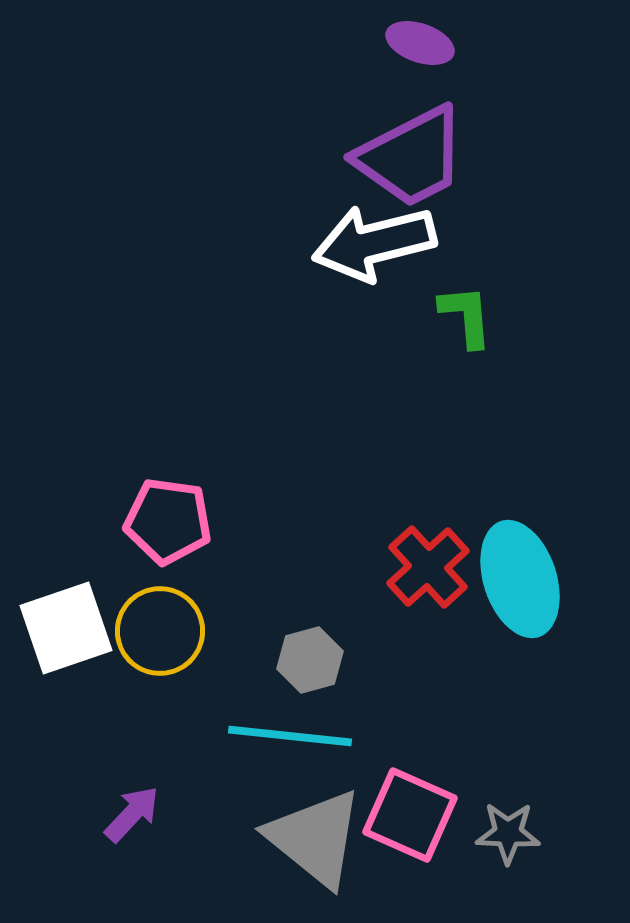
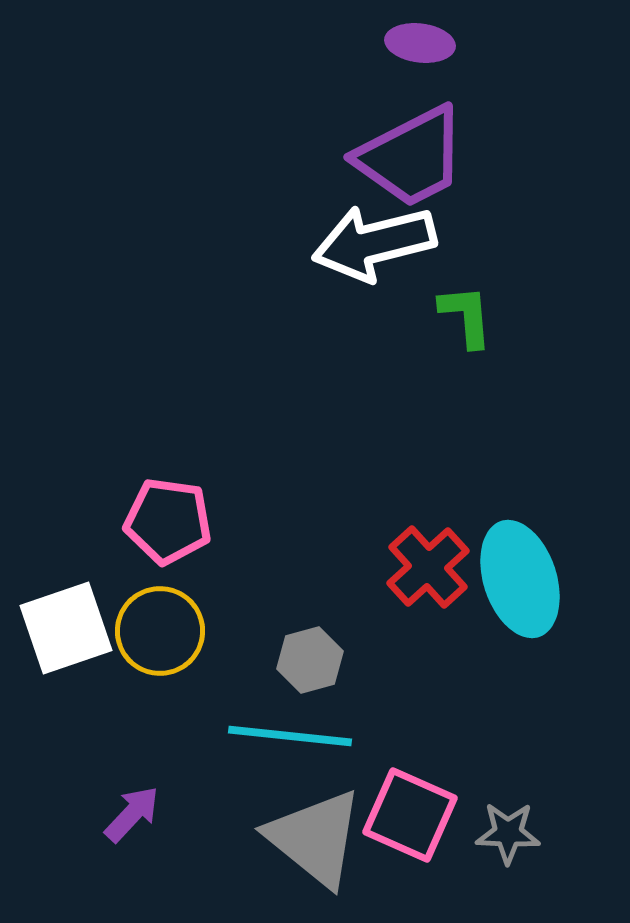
purple ellipse: rotated 12 degrees counterclockwise
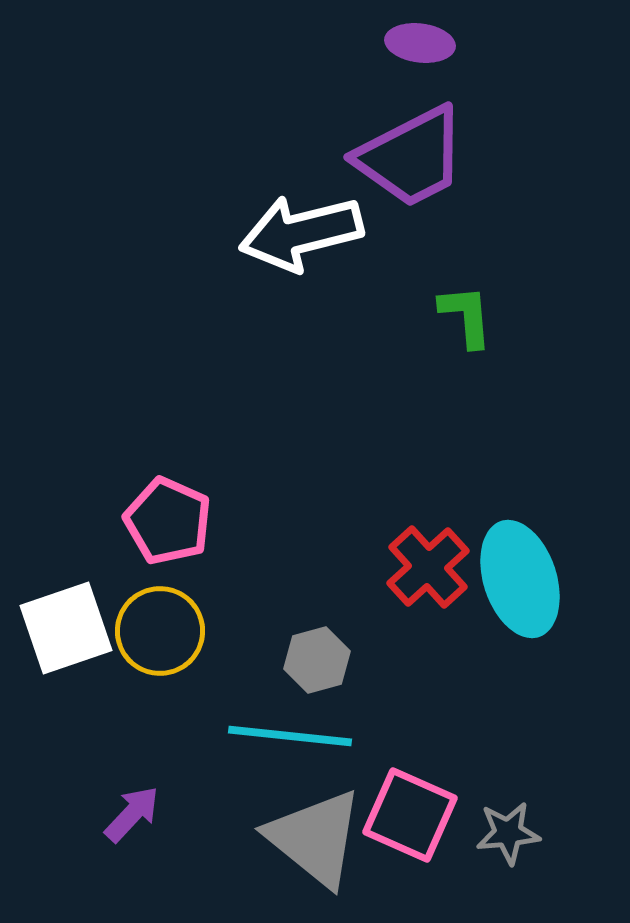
white arrow: moved 73 px left, 10 px up
pink pentagon: rotated 16 degrees clockwise
gray hexagon: moved 7 px right
gray star: rotated 8 degrees counterclockwise
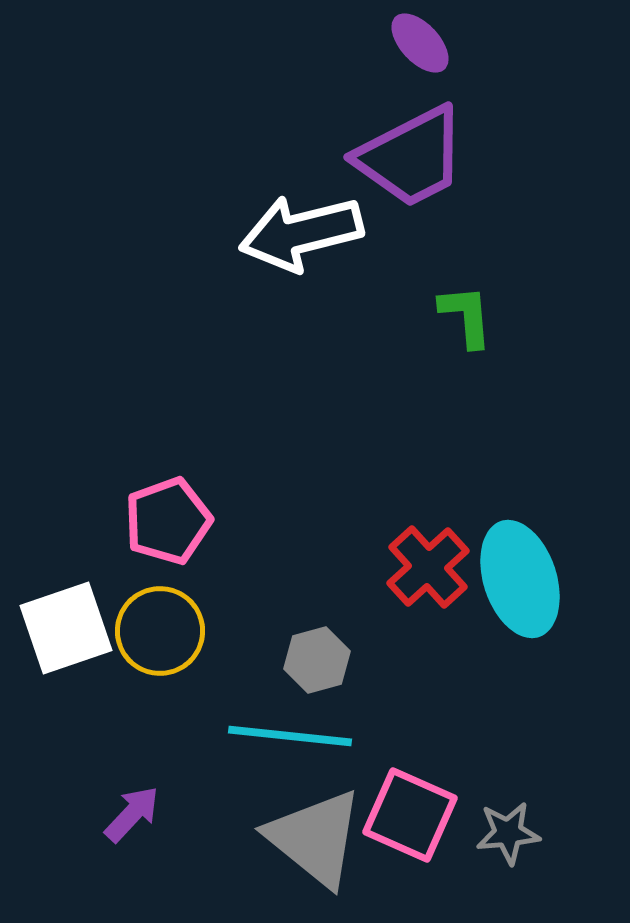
purple ellipse: rotated 40 degrees clockwise
pink pentagon: rotated 28 degrees clockwise
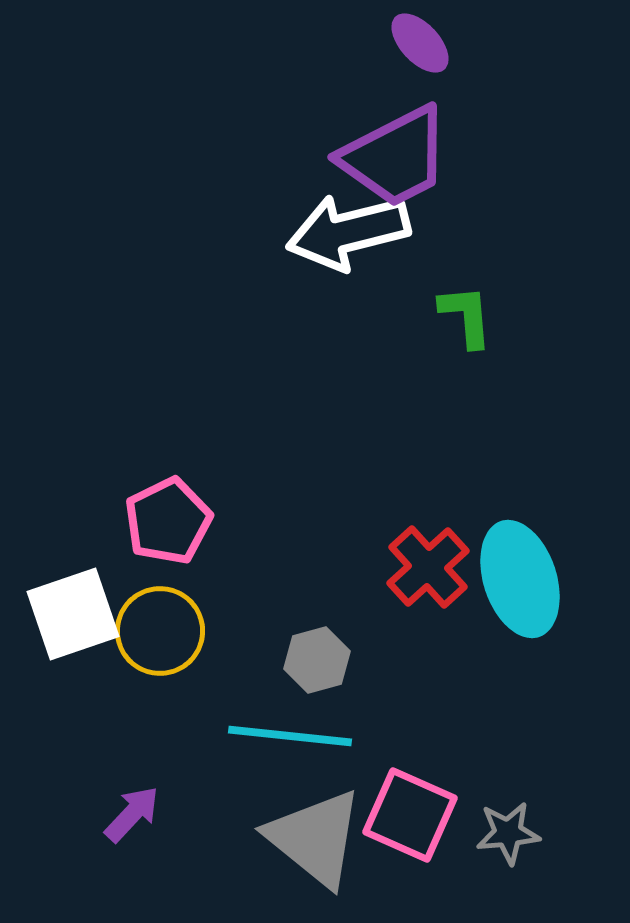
purple trapezoid: moved 16 px left
white arrow: moved 47 px right, 1 px up
pink pentagon: rotated 6 degrees counterclockwise
white square: moved 7 px right, 14 px up
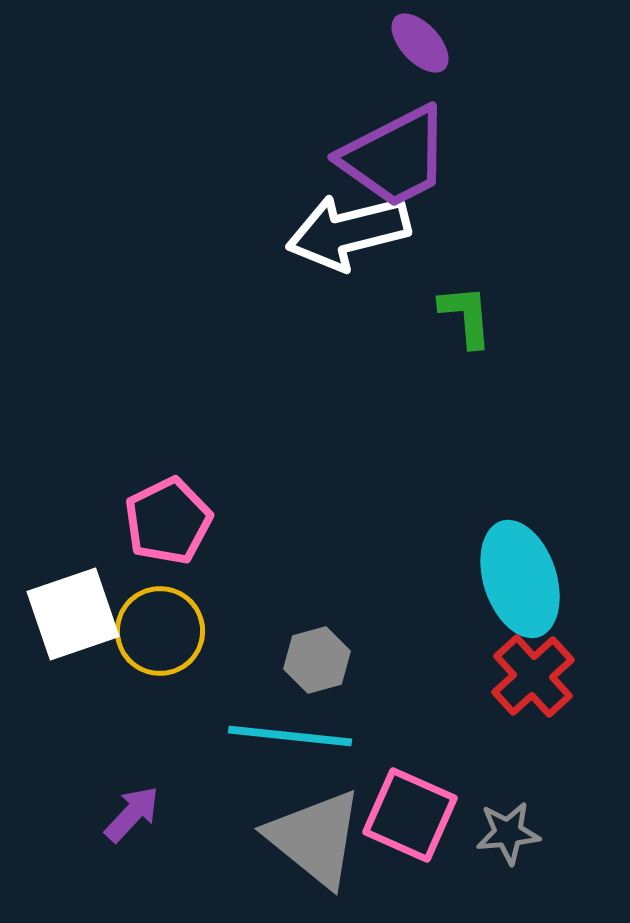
red cross: moved 105 px right, 109 px down
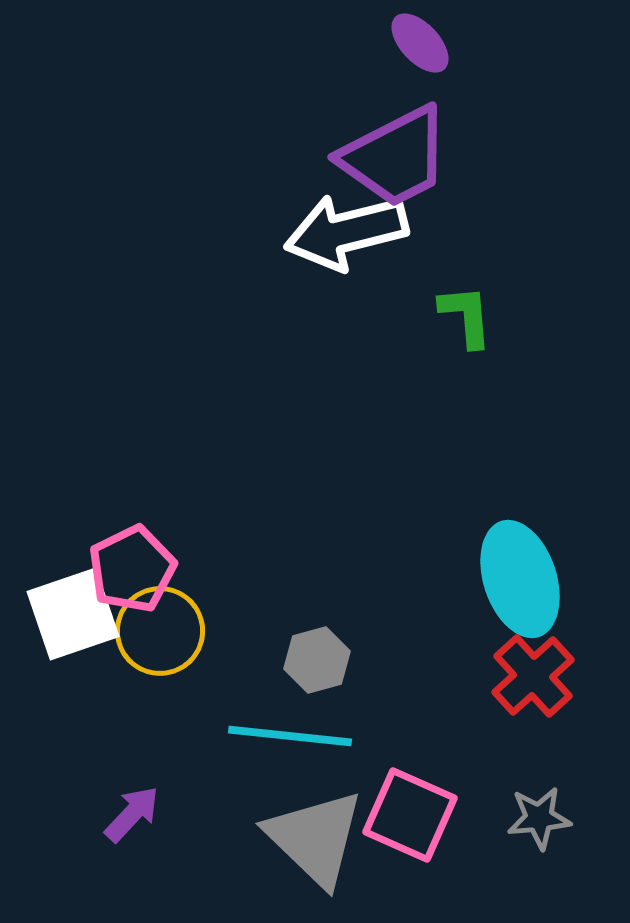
white arrow: moved 2 px left
pink pentagon: moved 36 px left, 48 px down
gray star: moved 31 px right, 15 px up
gray triangle: rotated 5 degrees clockwise
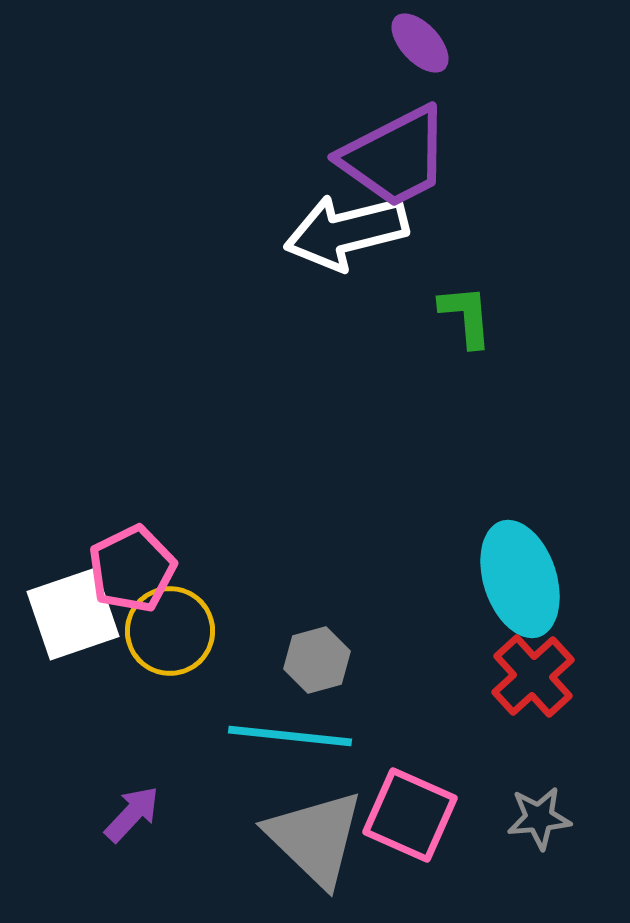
yellow circle: moved 10 px right
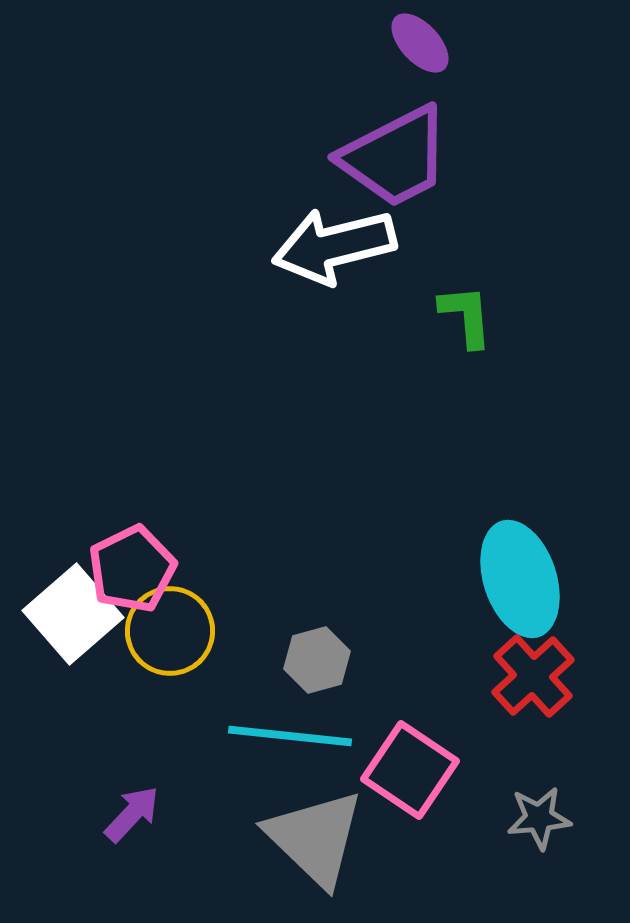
white arrow: moved 12 px left, 14 px down
white square: rotated 22 degrees counterclockwise
pink square: moved 45 px up; rotated 10 degrees clockwise
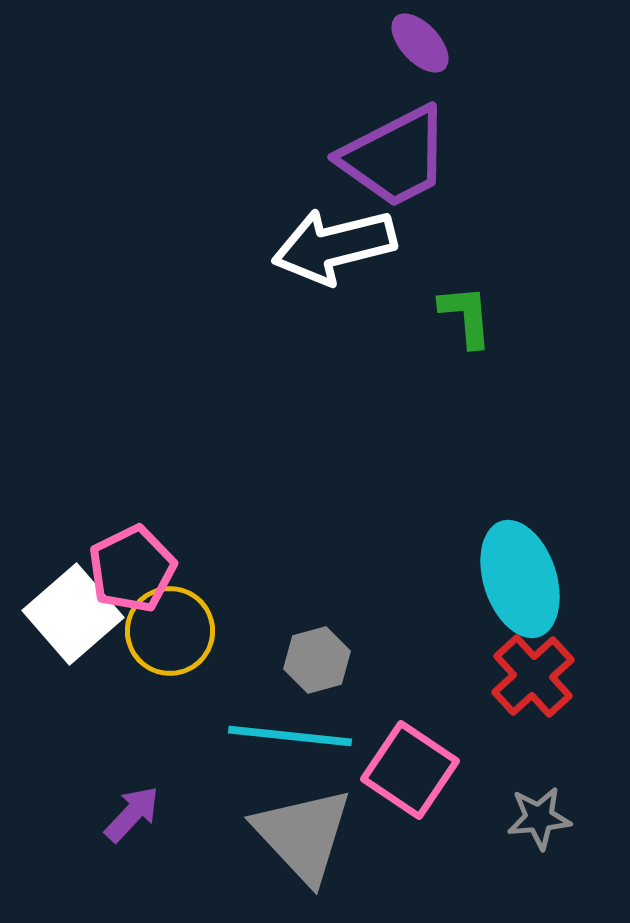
gray triangle: moved 12 px left, 3 px up; rotated 3 degrees clockwise
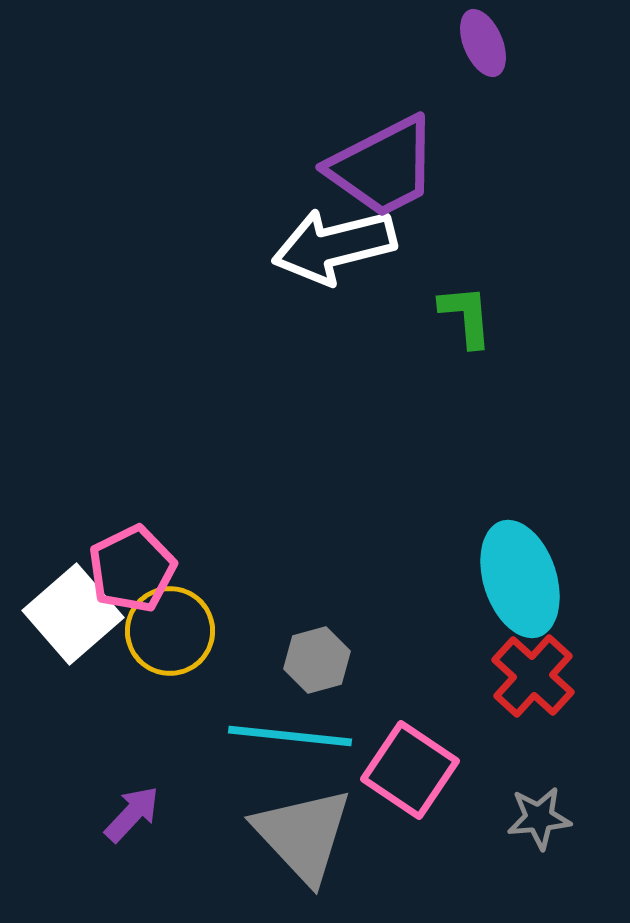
purple ellipse: moved 63 px right; rotated 20 degrees clockwise
purple trapezoid: moved 12 px left, 10 px down
red cross: rotated 6 degrees counterclockwise
